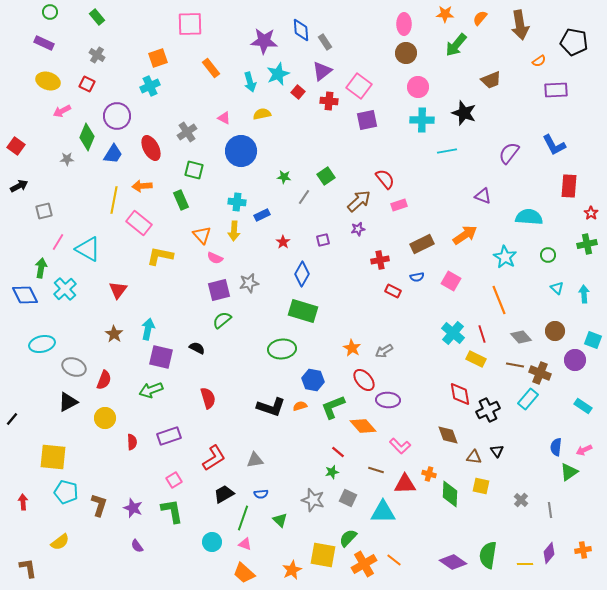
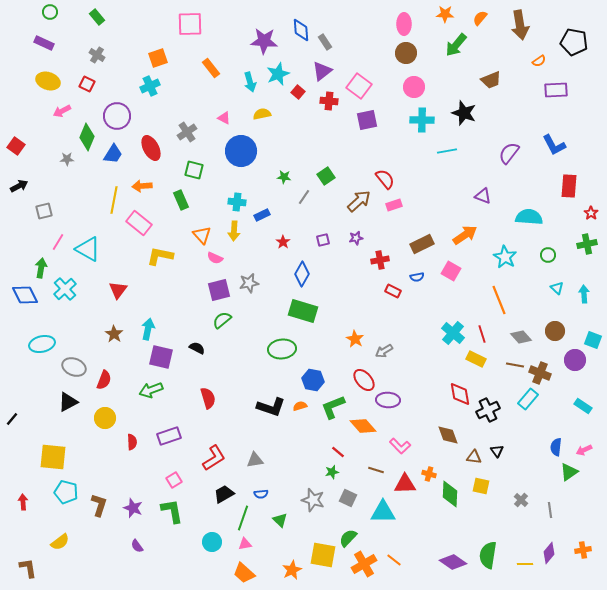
pink circle at (418, 87): moved 4 px left
pink rectangle at (399, 205): moved 5 px left
purple star at (358, 229): moved 2 px left, 9 px down
pink square at (451, 281): moved 10 px up
orange star at (352, 348): moved 3 px right, 9 px up
pink triangle at (245, 544): rotated 32 degrees counterclockwise
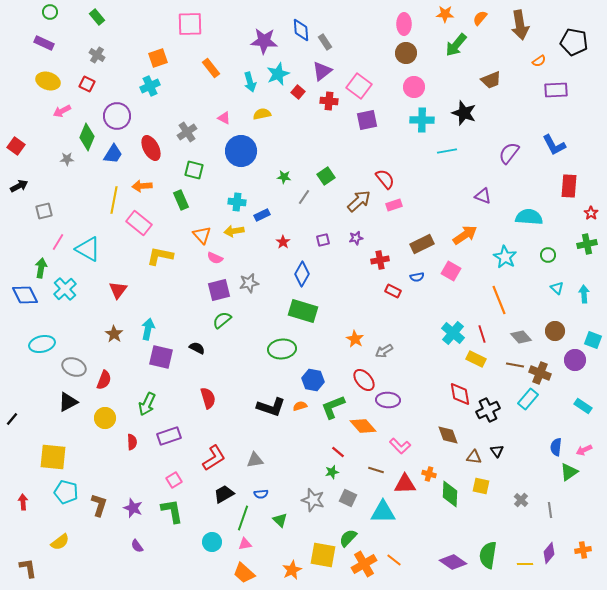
yellow arrow at (234, 231): rotated 78 degrees clockwise
green arrow at (151, 390): moved 4 px left, 14 px down; rotated 45 degrees counterclockwise
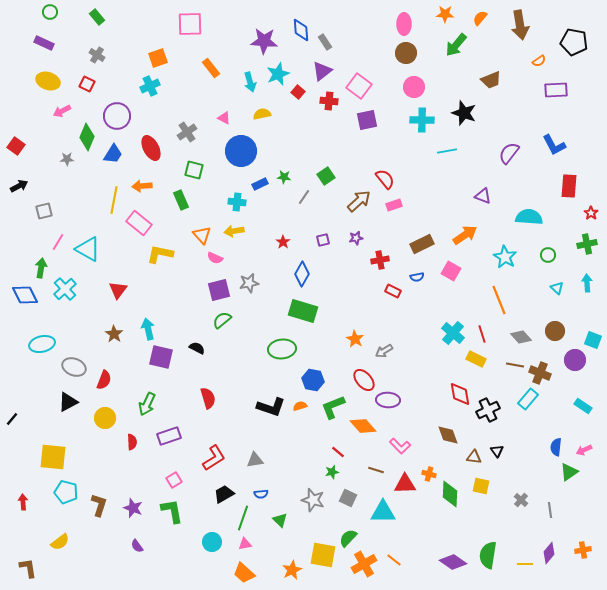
blue rectangle at (262, 215): moved 2 px left, 31 px up
yellow L-shape at (160, 256): moved 2 px up
cyan arrow at (584, 294): moved 3 px right, 11 px up
cyan arrow at (148, 329): rotated 25 degrees counterclockwise
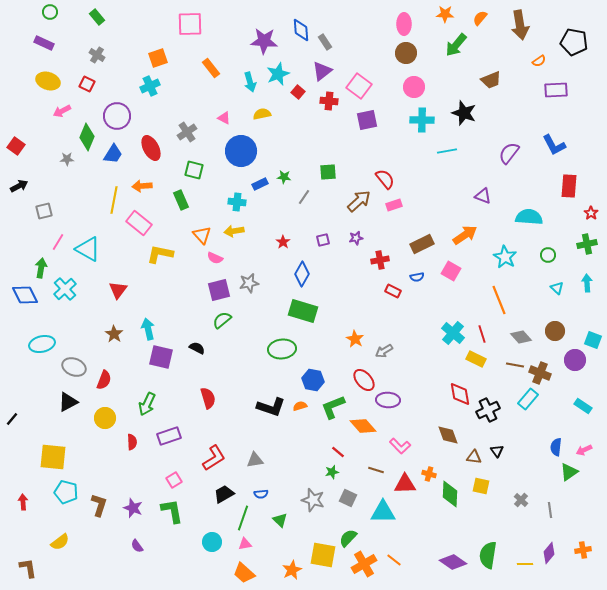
green square at (326, 176): moved 2 px right, 4 px up; rotated 30 degrees clockwise
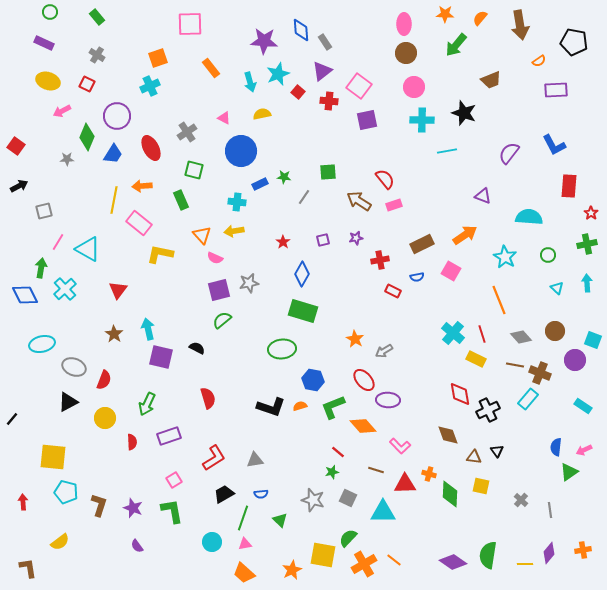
brown arrow at (359, 201): rotated 105 degrees counterclockwise
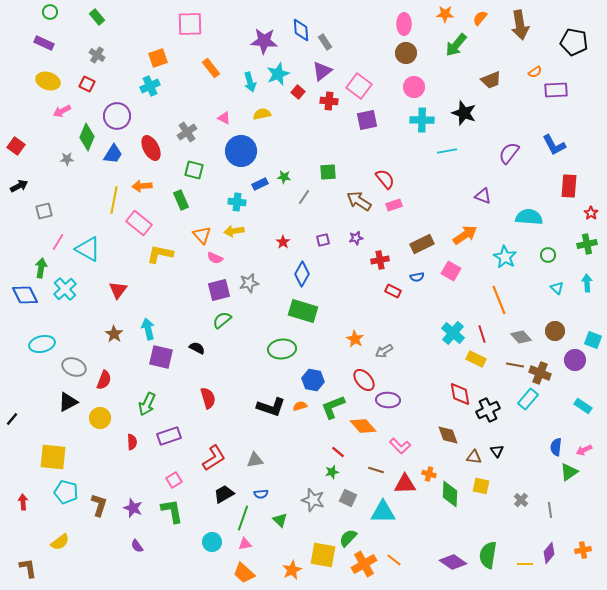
orange semicircle at (539, 61): moved 4 px left, 11 px down
yellow circle at (105, 418): moved 5 px left
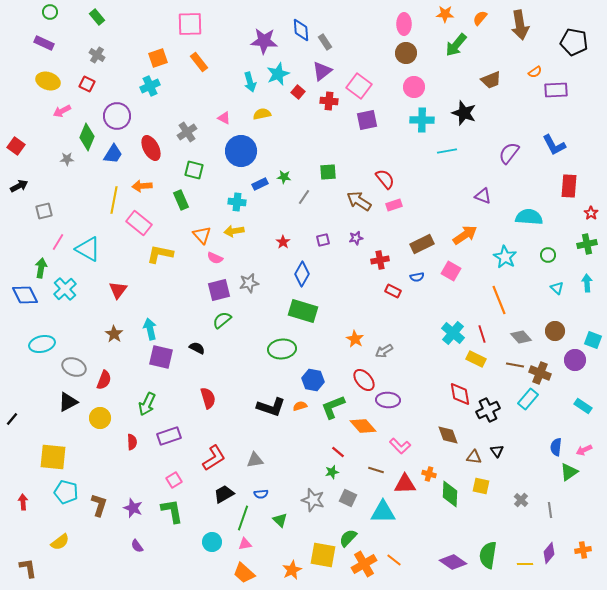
orange rectangle at (211, 68): moved 12 px left, 6 px up
cyan arrow at (148, 329): moved 2 px right
